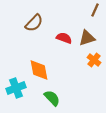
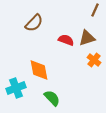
red semicircle: moved 2 px right, 2 px down
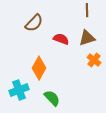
brown line: moved 8 px left; rotated 24 degrees counterclockwise
red semicircle: moved 5 px left, 1 px up
orange diamond: moved 2 px up; rotated 40 degrees clockwise
cyan cross: moved 3 px right, 2 px down
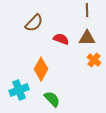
brown triangle: rotated 18 degrees clockwise
orange diamond: moved 2 px right, 1 px down
green semicircle: moved 1 px down
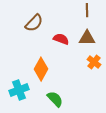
orange cross: moved 2 px down
green semicircle: moved 3 px right
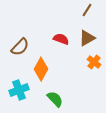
brown line: rotated 32 degrees clockwise
brown semicircle: moved 14 px left, 24 px down
brown triangle: rotated 30 degrees counterclockwise
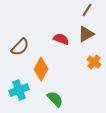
brown triangle: moved 1 px left, 4 px up
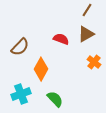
cyan cross: moved 2 px right, 4 px down
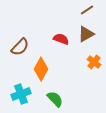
brown line: rotated 24 degrees clockwise
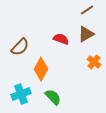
green semicircle: moved 2 px left, 2 px up
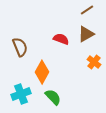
brown semicircle: rotated 66 degrees counterclockwise
orange diamond: moved 1 px right, 3 px down
